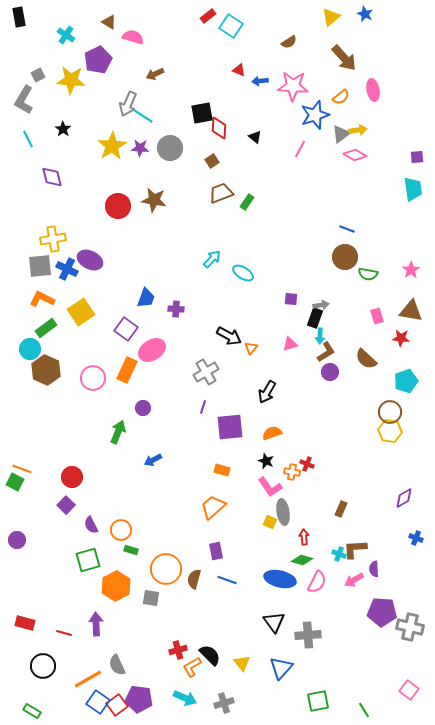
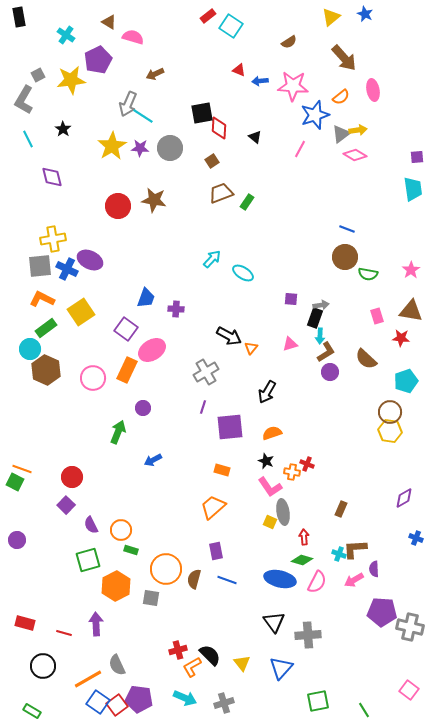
yellow star at (71, 80): rotated 12 degrees counterclockwise
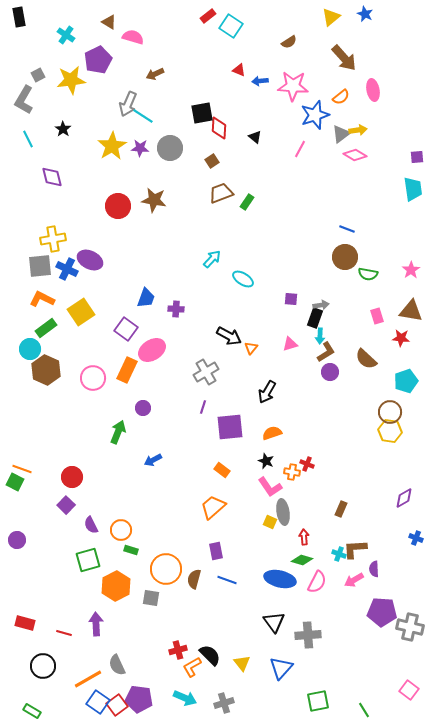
cyan ellipse at (243, 273): moved 6 px down
orange rectangle at (222, 470): rotated 21 degrees clockwise
